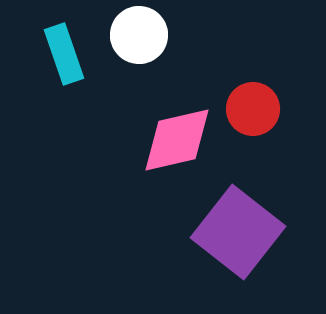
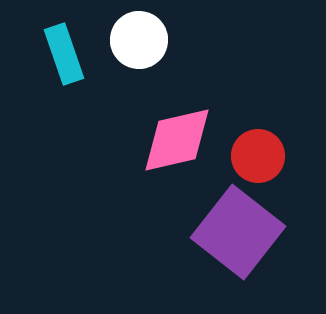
white circle: moved 5 px down
red circle: moved 5 px right, 47 px down
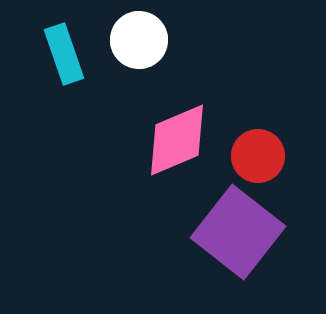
pink diamond: rotated 10 degrees counterclockwise
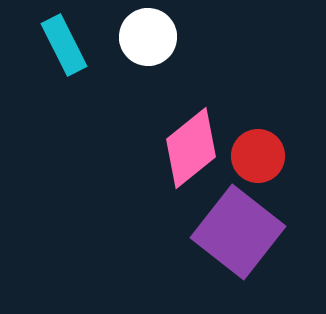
white circle: moved 9 px right, 3 px up
cyan rectangle: moved 9 px up; rotated 8 degrees counterclockwise
pink diamond: moved 14 px right, 8 px down; rotated 16 degrees counterclockwise
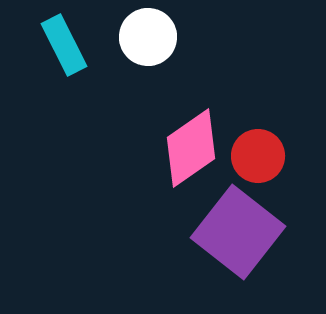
pink diamond: rotated 4 degrees clockwise
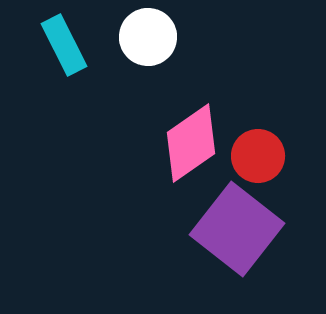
pink diamond: moved 5 px up
purple square: moved 1 px left, 3 px up
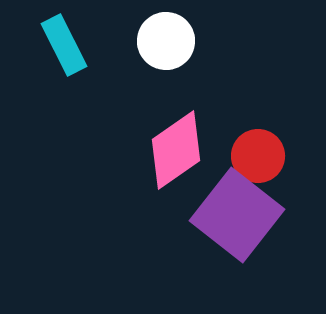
white circle: moved 18 px right, 4 px down
pink diamond: moved 15 px left, 7 px down
purple square: moved 14 px up
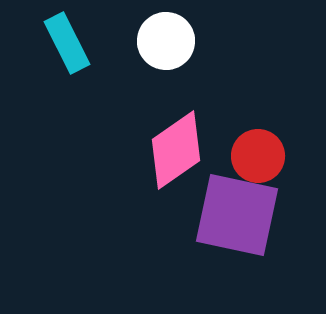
cyan rectangle: moved 3 px right, 2 px up
purple square: rotated 26 degrees counterclockwise
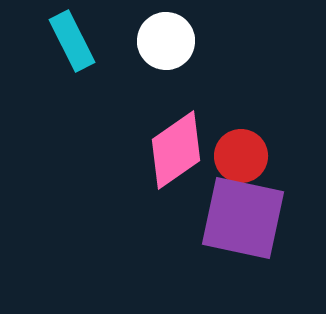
cyan rectangle: moved 5 px right, 2 px up
red circle: moved 17 px left
purple square: moved 6 px right, 3 px down
